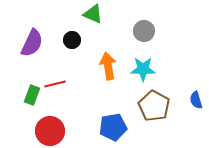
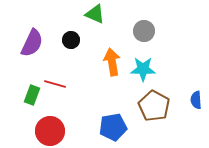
green triangle: moved 2 px right
black circle: moved 1 px left
orange arrow: moved 4 px right, 4 px up
red line: rotated 30 degrees clockwise
blue semicircle: rotated 12 degrees clockwise
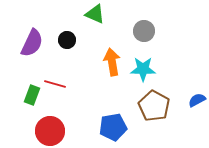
black circle: moved 4 px left
blue semicircle: moved 1 px right; rotated 66 degrees clockwise
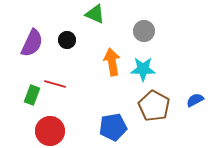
blue semicircle: moved 2 px left
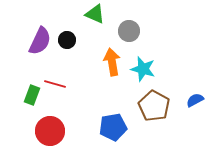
gray circle: moved 15 px left
purple semicircle: moved 8 px right, 2 px up
cyan star: rotated 15 degrees clockwise
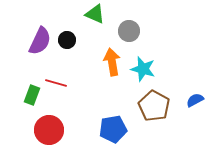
red line: moved 1 px right, 1 px up
blue pentagon: moved 2 px down
red circle: moved 1 px left, 1 px up
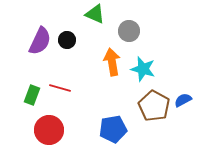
red line: moved 4 px right, 5 px down
blue semicircle: moved 12 px left
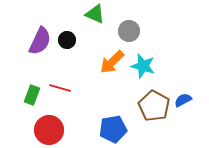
orange arrow: rotated 124 degrees counterclockwise
cyan star: moved 3 px up
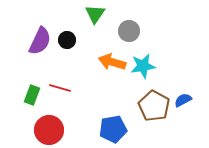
green triangle: rotated 40 degrees clockwise
orange arrow: rotated 60 degrees clockwise
cyan star: rotated 25 degrees counterclockwise
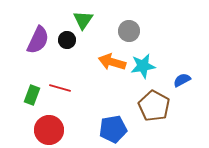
green triangle: moved 12 px left, 6 px down
purple semicircle: moved 2 px left, 1 px up
blue semicircle: moved 1 px left, 20 px up
